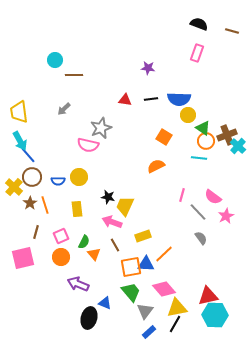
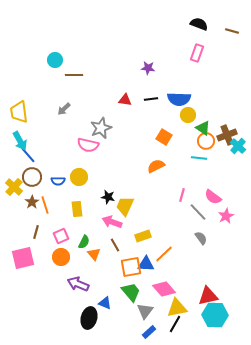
brown star at (30, 203): moved 2 px right, 1 px up
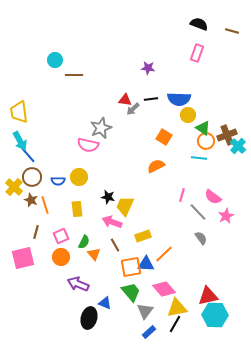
gray arrow at (64, 109): moved 69 px right
brown star at (32, 202): moved 1 px left, 2 px up; rotated 16 degrees counterclockwise
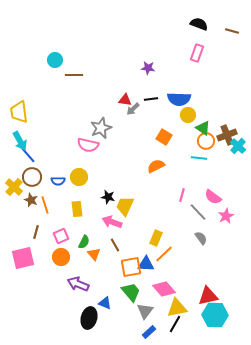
yellow rectangle at (143, 236): moved 13 px right, 2 px down; rotated 49 degrees counterclockwise
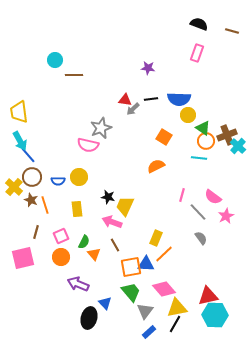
blue triangle at (105, 303): rotated 24 degrees clockwise
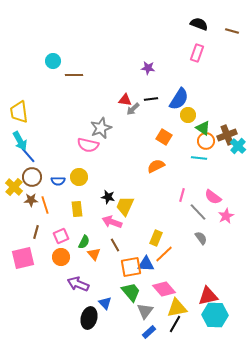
cyan circle at (55, 60): moved 2 px left, 1 px down
blue semicircle at (179, 99): rotated 60 degrees counterclockwise
brown star at (31, 200): rotated 24 degrees counterclockwise
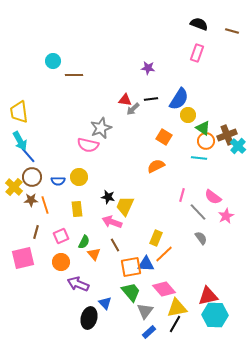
orange circle at (61, 257): moved 5 px down
